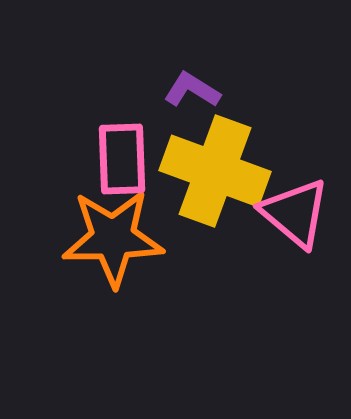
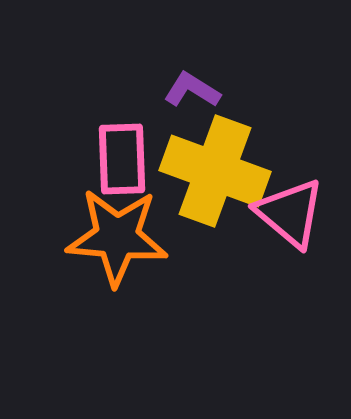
pink triangle: moved 5 px left
orange star: moved 4 px right, 1 px up; rotated 6 degrees clockwise
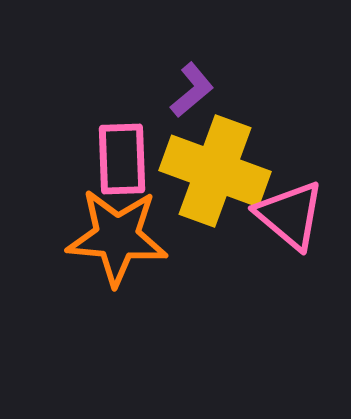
purple L-shape: rotated 108 degrees clockwise
pink triangle: moved 2 px down
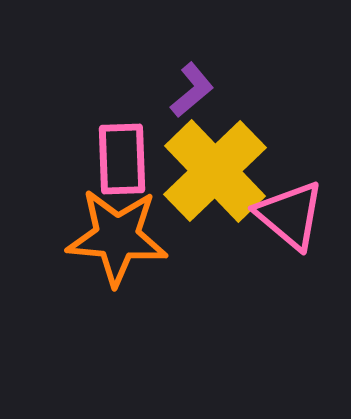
yellow cross: rotated 26 degrees clockwise
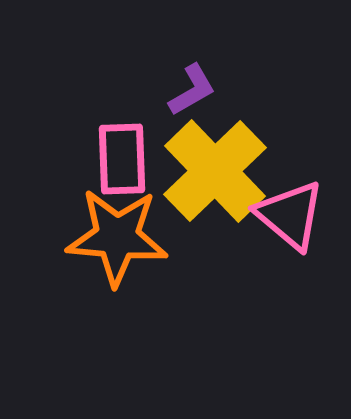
purple L-shape: rotated 10 degrees clockwise
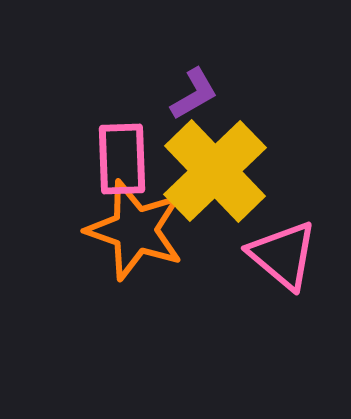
purple L-shape: moved 2 px right, 4 px down
pink triangle: moved 7 px left, 40 px down
orange star: moved 18 px right, 7 px up; rotated 14 degrees clockwise
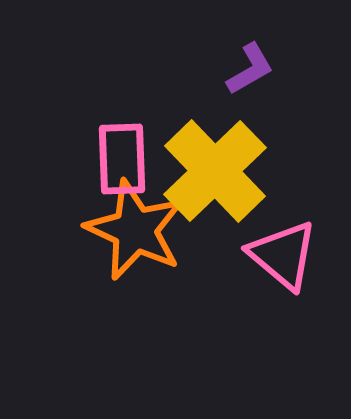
purple L-shape: moved 56 px right, 25 px up
orange star: rotated 6 degrees clockwise
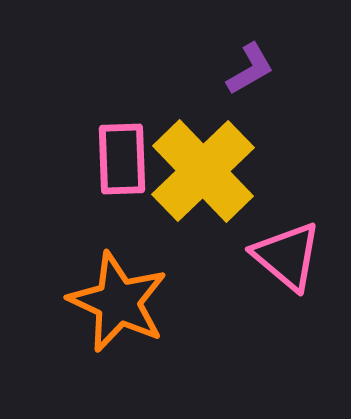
yellow cross: moved 12 px left
orange star: moved 17 px left, 72 px down
pink triangle: moved 4 px right, 1 px down
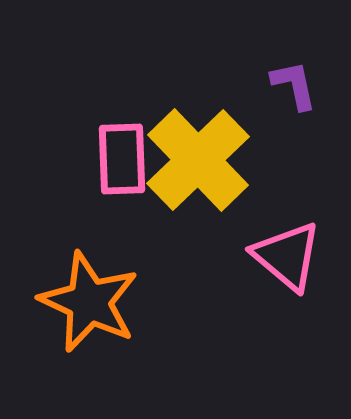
purple L-shape: moved 44 px right, 16 px down; rotated 72 degrees counterclockwise
yellow cross: moved 5 px left, 11 px up
orange star: moved 29 px left
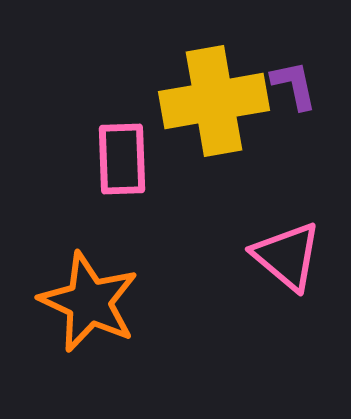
yellow cross: moved 16 px right, 59 px up; rotated 34 degrees clockwise
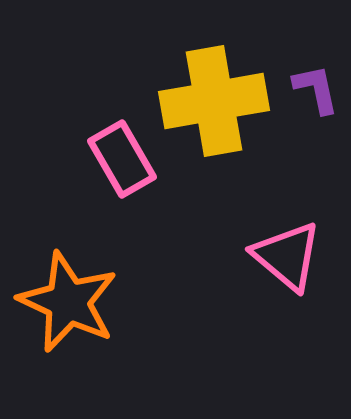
purple L-shape: moved 22 px right, 4 px down
pink rectangle: rotated 28 degrees counterclockwise
orange star: moved 21 px left
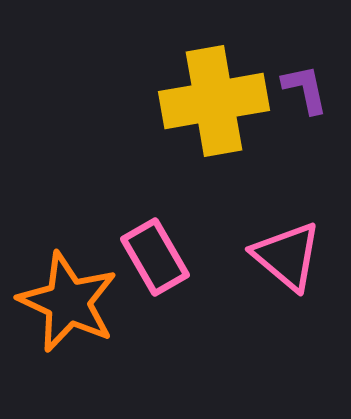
purple L-shape: moved 11 px left
pink rectangle: moved 33 px right, 98 px down
